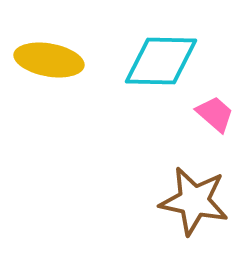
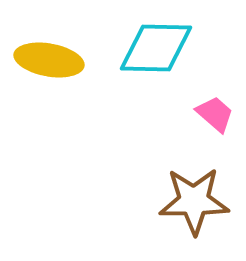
cyan diamond: moved 5 px left, 13 px up
brown star: rotated 12 degrees counterclockwise
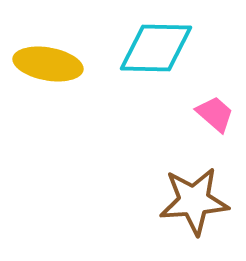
yellow ellipse: moved 1 px left, 4 px down
brown star: rotated 4 degrees counterclockwise
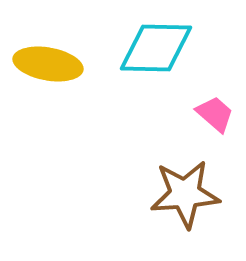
brown star: moved 9 px left, 7 px up
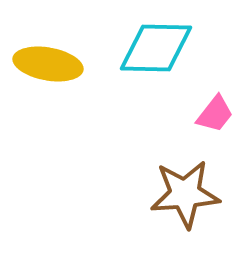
pink trapezoid: rotated 87 degrees clockwise
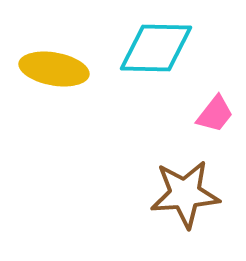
yellow ellipse: moved 6 px right, 5 px down
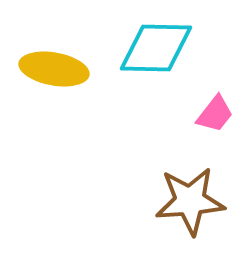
brown star: moved 5 px right, 7 px down
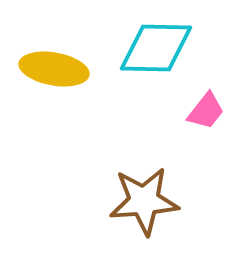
pink trapezoid: moved 9 px left, 3 px up
brown star: moved 46 px left
